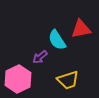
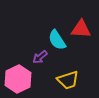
red triangle: rotated 15 degrees clockwise
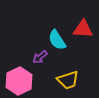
red triangle: moved 2 px right
pink hexagon: moved 1 px right, 2 px down
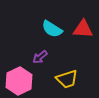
cyan semicircle: moved 5 px left, 11 px up; rotated 25 degrees counterclockwise
yellow trapezoid: moved 1 px left, 1 px up
